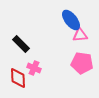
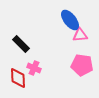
blue ellipse: moved 1 px left
pink pentagon: moved 2 px down
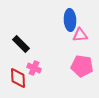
blue ellipse: rotated 35 degrees clockwise
pink pentagon: moved 1 px down
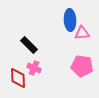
pink triangle: moved 2 px right, 2 px up
black rectangle: moved 8 px right, 1 px down
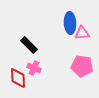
blue ellipse: moved 3 px down
